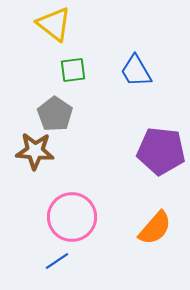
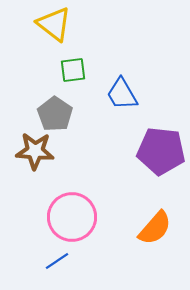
blue trapezoid: moved 14 px left, 23 px down
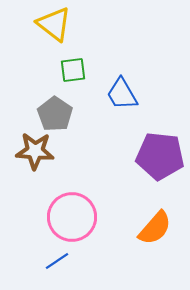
purple pentagon: moved 1 px left, 5 px down
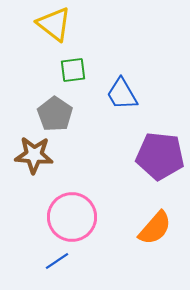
brown star: moved 1 px left, 4 px down
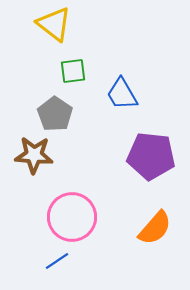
green square: moved 1 px down
purple pentagon: moved 9 px left
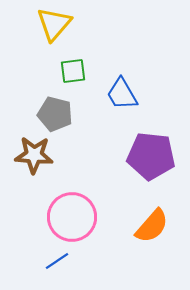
yellow triangle: rotated 33 degrees clockwise
gray pentagon: rotated 20 degrees counterclockwise
orange semicircle: moved 3 px left, 2 px up
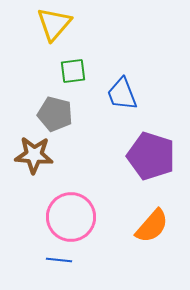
blue trapezoid: rotated 9 degrees clockwise
purple pentagon: rotated 12 degrees clockwise
pink circle: moved 1 px left
blue line: moved 2 px right, 1 px up; rotated 40 degrees clockwise
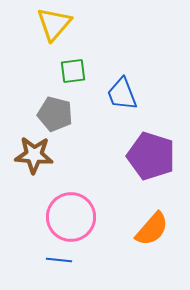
orange semicircle: moved 3 px down
